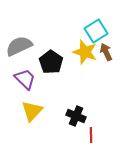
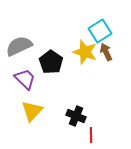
cyan square: moved 4 px right
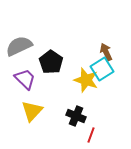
cyan square: moved 2 px right, 38 px down
yellow star: moved 1 px right, 28 px down
red line: rotated 21 degrees clockwise
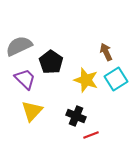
cyan square: moved 14 px right, 10 px down
red line: rotated 49 degrees clockwise
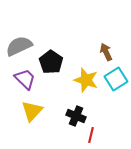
red line: rotated 56 degrees counterclockwise
